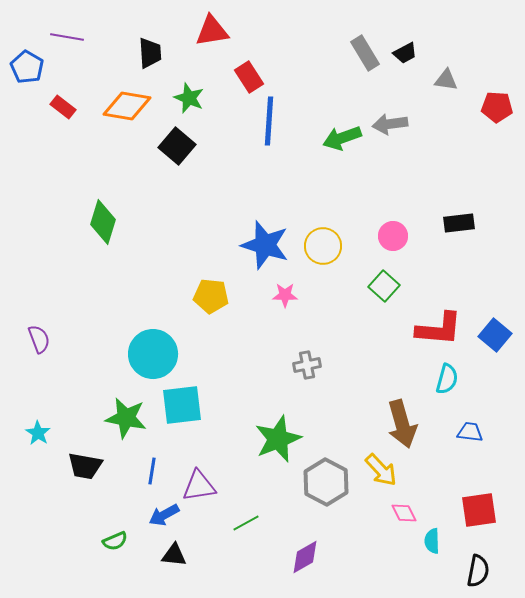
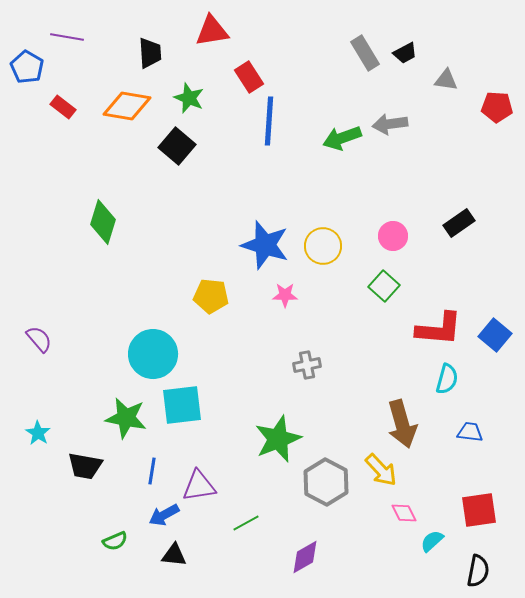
black rectangle at (459, 223): rotated 28 degrees counterclockwise
purple semicircle at (39, 339): rotated 20 degrees counterclockwise
cyan semicircle at (432, 541): rotated 50 degrees clockwise
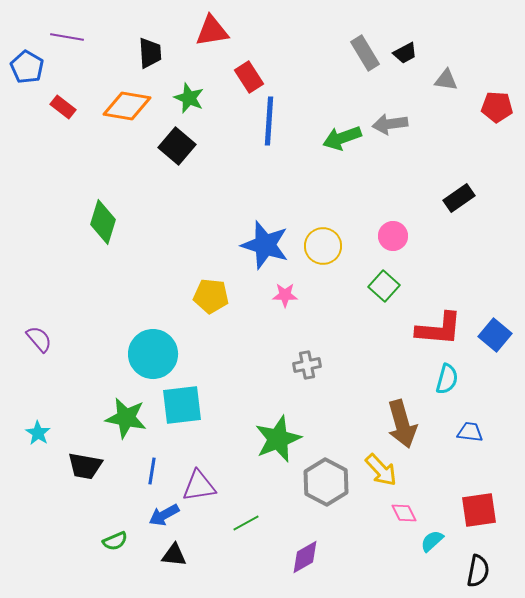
black rectangle at (459, 223): moved 25 px up
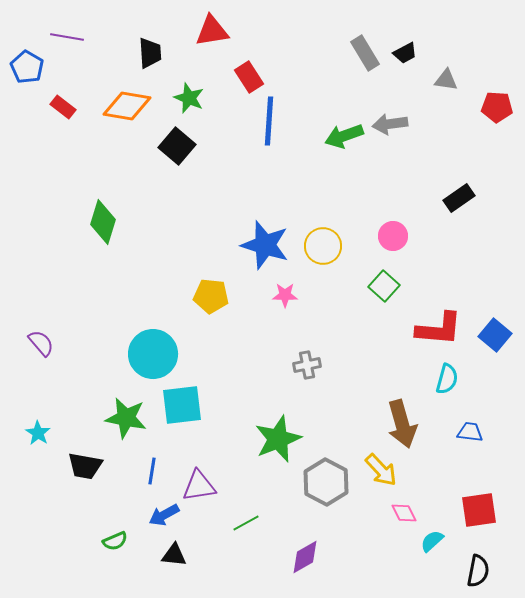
green arrow at (342, 138): moved 2 px right, 2 px up
purple semicircle at (39, 339): moved 2 px right, 4 px down
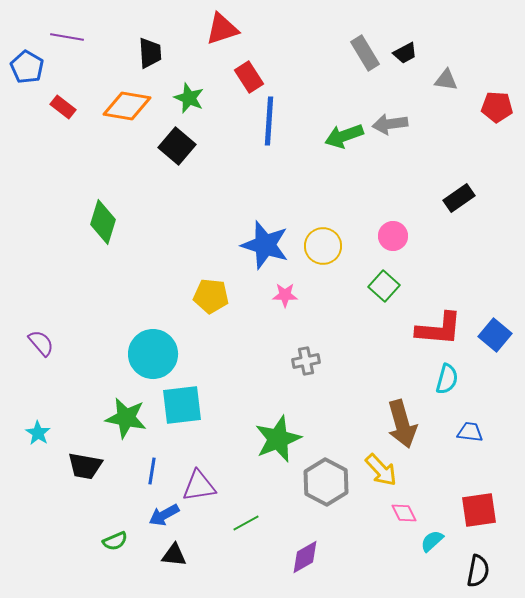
red triangle at (212, 31): moved 10 px right, 2 px up; rotated 9 degrees counterclockwise
gray cross at (307, 365): moved 1 px left, 4 px up
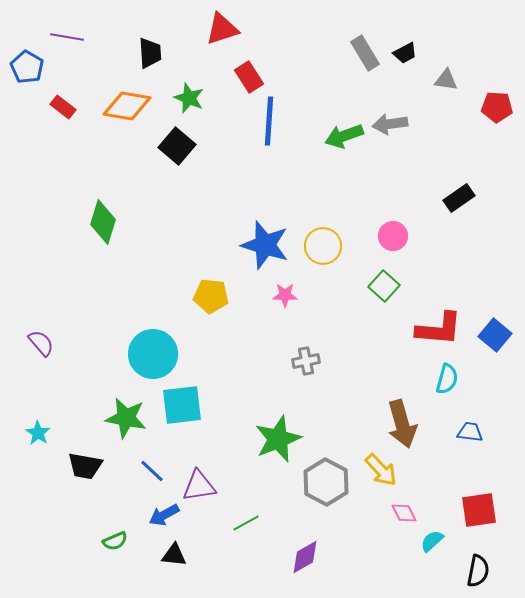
blue line at (152, 471): rotated 56 degrees counterclockwise
